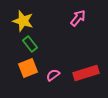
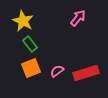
yellow star: rotated 10 degrees clockwise
orange square: moved 3 px right
pink semicircle: moved 4 px right, 4 px up
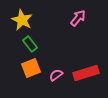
yellow star: moved 1 px left, 1 px up
pink semicircle: moved 1 px left, 4 px down
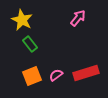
orange square: moved 1 px right, 8 px down
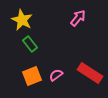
red rectangle: moved 4 px right; rotated 50 degrees clockwise
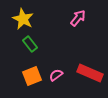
yellow star: moved 1 px right, 1 px up
red rectangle: rotated 10 degrees counterclockwise
